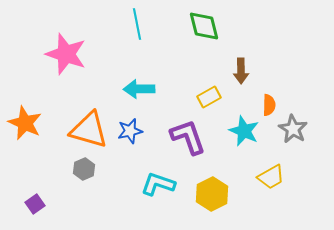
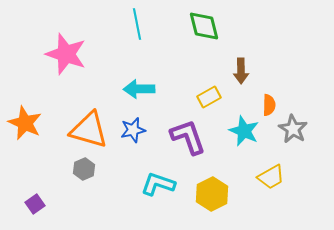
blue star: moved 3 px right, 1 px up
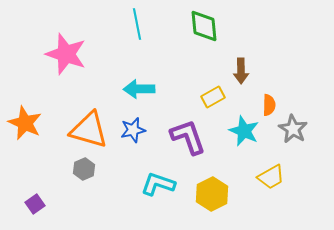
green diamond: rotated 8 degrees clockwise
yellow rectangle: moved 4 px right
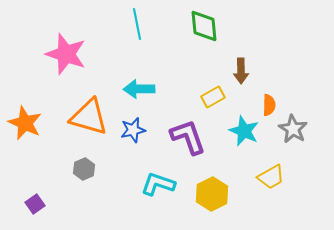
orange triangle: moved 13 px up
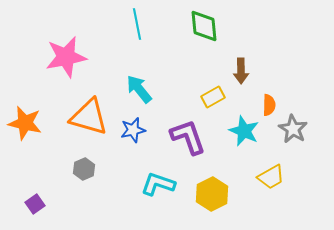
pink star: moved 3 px down; rotated 30 degrees counterclockwise
cyan arrow: rotated 52 degrees clockwise
orange star: rotated 12 degrees counterclockwise
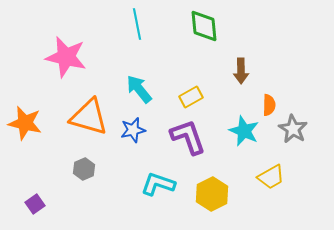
pink star: rotated 24 degrees clockwise
yellow rectangle: moved 22 px left
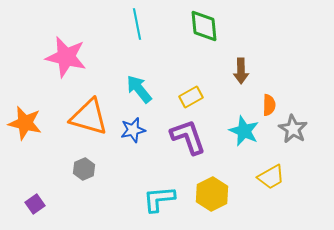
cyan L-shape: moved 1 px right, 15 px down; rotated 24 degrees counterclockwise
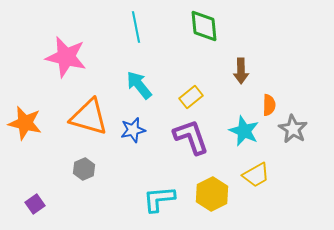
cyan line: moved 1 px left, 3 px down
cyan arrow: moved 4 px up
yellow rectangle: rotated 10 degrees counterclockwise
purple L-shape: moved 3 px right
yellow trapezoid: moved 15 px left, 2 px up
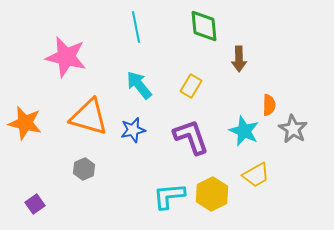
brown arrow: moved 2 px left, 12 px up
yellow rectangle: moved 11 px up; rotated 20 degrees counterclockwise
cyan L-shape: moved 10 px right, 3 px up
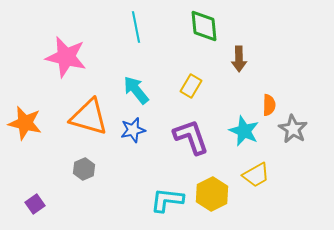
cyan arrow: moved 3 px left, 5 px down
cyan L-shape: moved 2 px left, 4 px down; rotated 12 degrees clockwise
